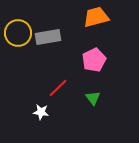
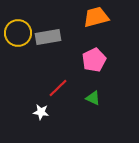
green triangle: rotated 28 degrees counterclockwise
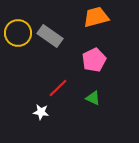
gray rectangle: moved 2 px right, 1 px up; rotated 45 degrees clockwise
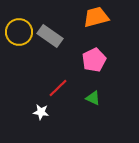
yellow circle: moved 1 px right, 1 px up
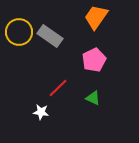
orange trapezoid: rotated 40 degrees counterclockwise
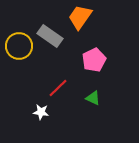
orange trapezoid: moved 16 px left
yellow circle: moved 14 px down
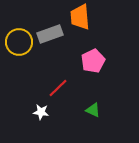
orange trapezoid: rotated 40 degrees counterclockwise
gray rectangle: moved 2 px up; rotated 55 degrees counterclockwise
yellow circle: moved 4 px up
pink pentagon: moved 1 px left, 1 px down
green triangle: moved 12 px down
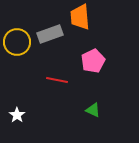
yellow circle: moved 2 px left
red line: moved 1 px left, 8 px up; rotated 55 degrees clockwise
white star: moved 24 px left, 3 px down; rotated 28 degrees clockwise
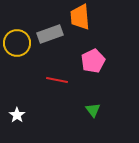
yellow circle: moved 1 px down
green triangle: rotated 28 degrees clockwise
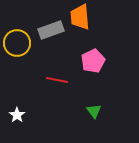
gray rectangle: moved 1 px right, 4 px up
green triangle: moved 1 px right, 1 px down
